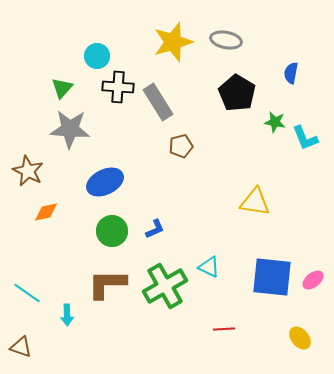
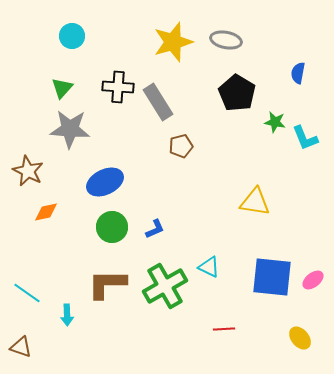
cyan circle: moved 25 px left, 20 px up
blue semicircle: moved 7 px right
green circle: moved 4 px up
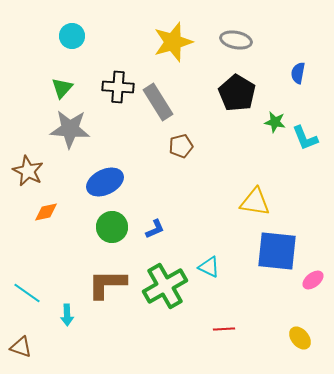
gray ellipse: moved 10 px right
blue square: moved 5 px right, 26 px up
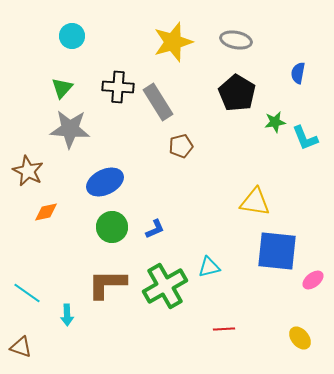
green star: rotated 20 degrees counterclockwise
cyan triangle: rotated 40 degrees counterclockwise
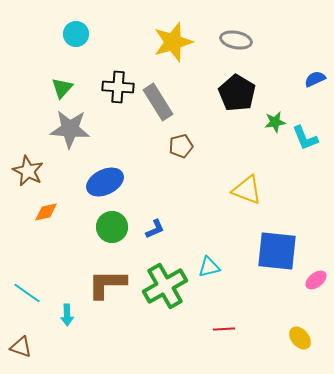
cyan circle: moved 4 px right, 2 px up
blue semicircle: moved 17 px right, 6 px down; rotated 55 degrees clockwise
yellow triangle: moved 8 px left, 12 px up; rotated 12 degrees clockwise
pink ellipse: moved 3 px right
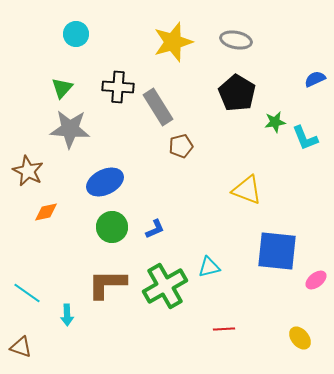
gray rectangle: moved 5 px down
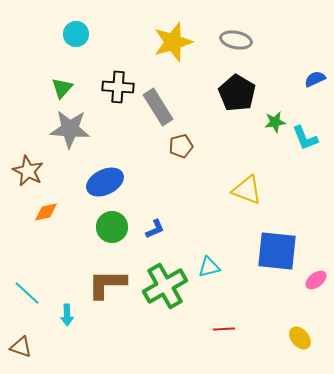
cyan line: rotated 8 degrees clockwise
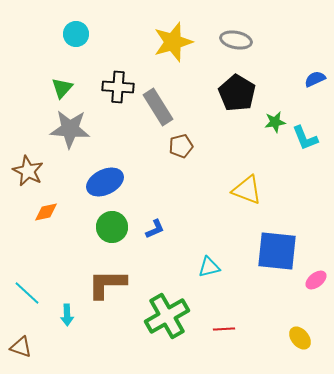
green cross: moved 2 px right, 30 px down
